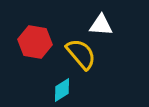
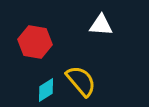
yellow semicircle: moved 27 px down
cyan diamond: moved 16 px left
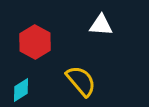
red hexagon: rotated 20 degrees clockwise
cyan diamond: moved 25 px left
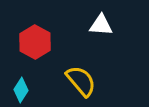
cyan diamond: rotated 25 degrees counterclockwise
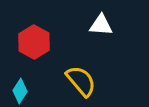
red hexagon: moved 1 px left
cyan diamond: moved 1 px left, 1 px down
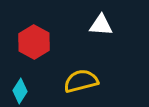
yellow semicircle: rotated 64 degrees counterclockwise
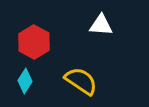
yellow semicircle: rotated 48 degrees clockwise
cyan diamond: moved 5 px right, 10 px up
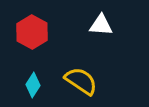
red hexagon: moved 2 px left, 10 px up
cyan diamond: moved 8 px right, 4 px down
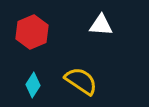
red hexagon: rotated 8 degrees clockwise
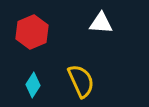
white triangle: moved 2 px up
yellow semicircle: rotated 32 degrees clockwise
